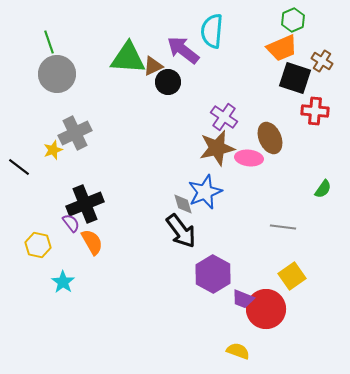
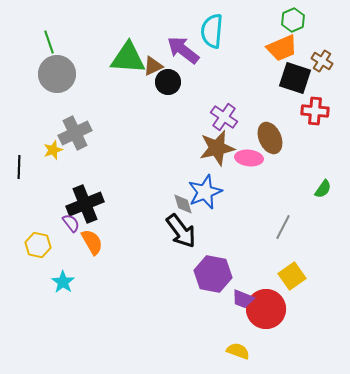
black line: rotated 55 degrees clockwise
gray line: rotated 70 degrees counterclockwise
purple hexagon: rotated 18 degrees counterclockwise
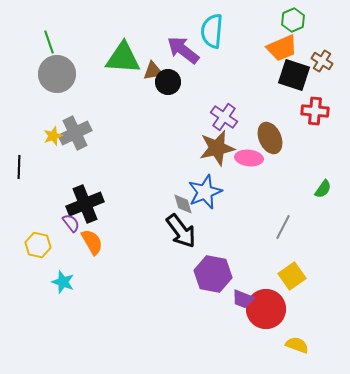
green triangle: moved 5 px left
brown triangle: moved 5 px down; rotated 15 degrees clockwise
black square: moved 1 px left, 3 px up
yellow star: moved 14 px up
cyan star: rotated 15 degrees counterclockwise
yellow semicircle: moved 59 px right, 6 px up
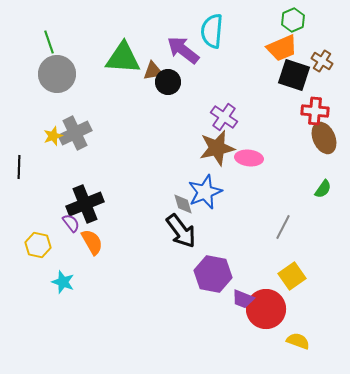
brown ellipse: moved 54 px right
yellow semicircle: moved 1 px right, 4 px up
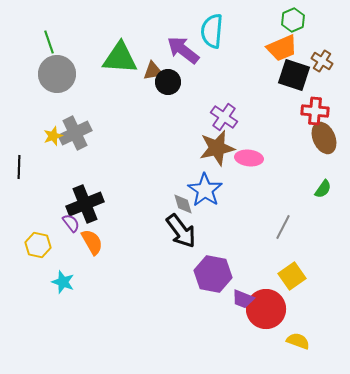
green triangle: moved 3 px left
blue star: moved 2 px up; rotated 16 degrees counterclockwise
